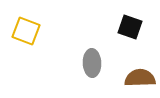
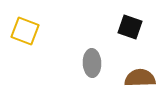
yellow square: moved 1 px left
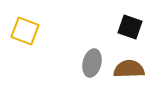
gray ellipse: rotated 16 degrees clockwise
brown semicircle: moved 11 px left, 9 px up
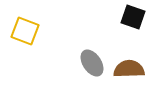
black square: moved 3 px right, 10 px up
gray ellipse: rotated 48 degrees counterclockwise
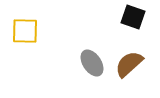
yellow square: rotated 20 degrees counterclockwise
brown semicircle: moved 5 px up; rotated 40 degrees counterclockwise
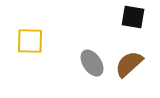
black square: rotated 10 degrees counterclockwise
yellow square: moved 5 px right, 10 px down
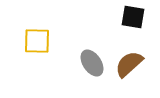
yellow square: moved 7 px right
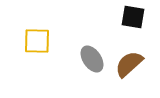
gray ellipse: moved 4 px up
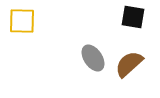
yellow square: moved 15 px left, 20 px up
gray ellipse: moved 1 px right, 1 px up
